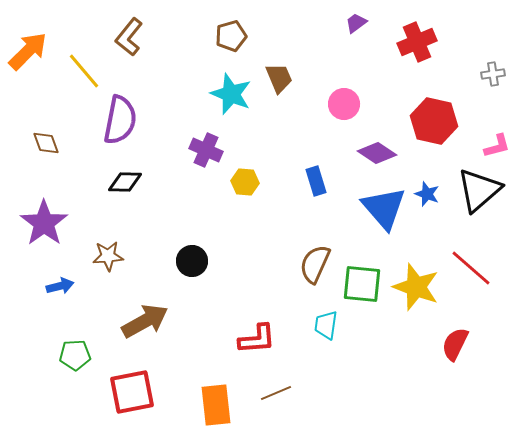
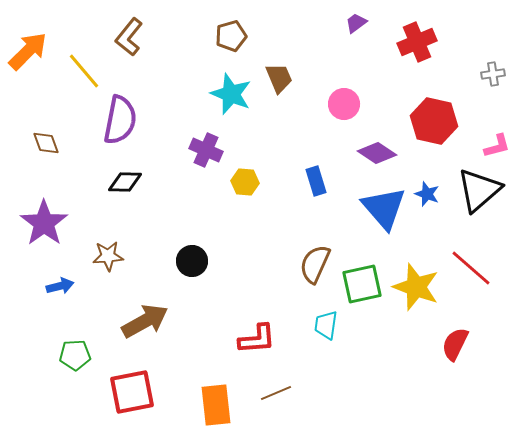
green square: rotated 18 degrees counterclockwise
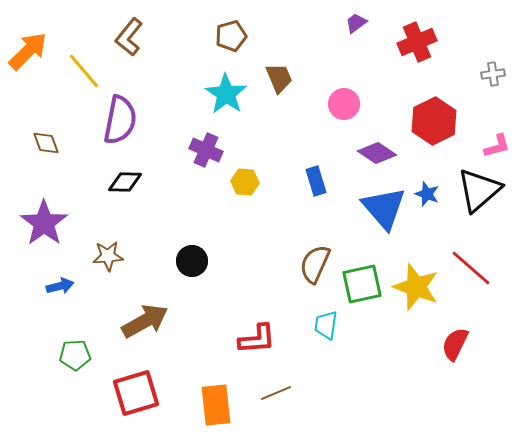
cyan star: moved 5 px left; rotated 12 degrees clockwise
red hexagon: rotated 21 degrees clockwise
red square: moved 4 px right, 1 px down; rotated 6 degrees counterclockwise
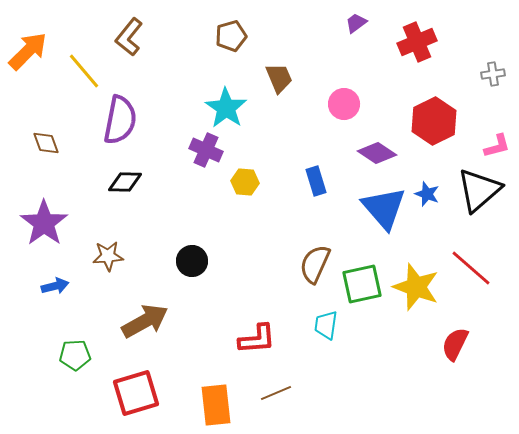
cyan star: moved 14 px down
blue arrow: moved 5 px left
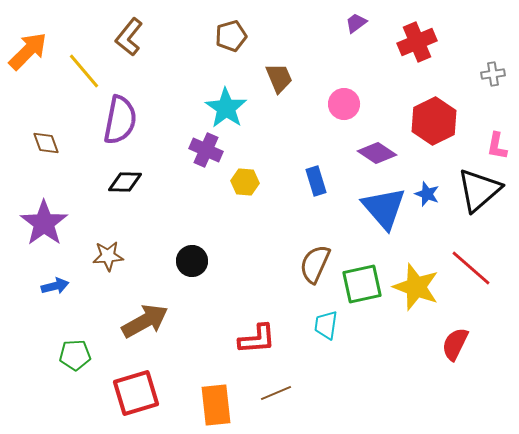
pink L-shape: rotated 116 degrees clockwise
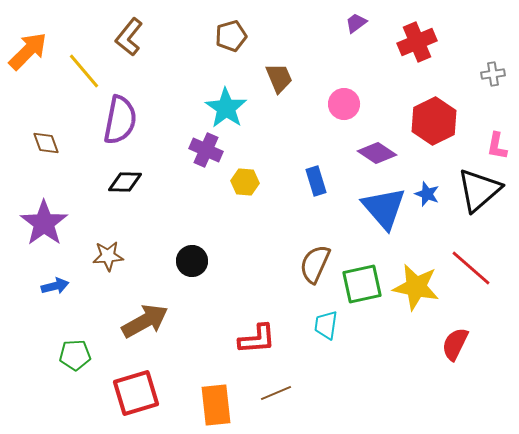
yellow star: rotated 9 degrees counterclockwise
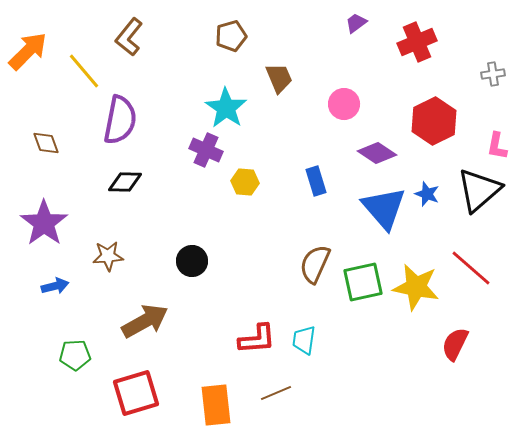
green square: moved 1 px right, 2 px up
cyan trapezoid: moved 22 px left, 15 px down
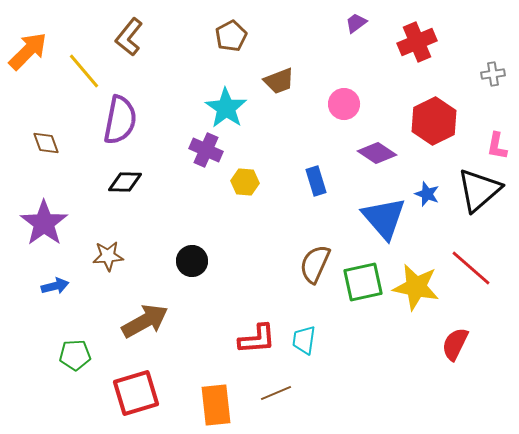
brown pentagon: rotated 12 degrees counterclockwise
brown trapezoid: moved 3 px down; rotated 92 degrees clockwise
blue triangle: moved 10 px down
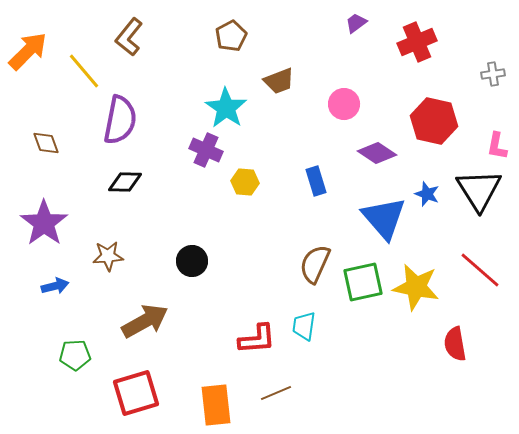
red hexagon: rotated 21 degrees counterclockwise
black triangle: rotated 21 degrees counterclockwise
red line: moved 9 px right, 2 px down
cyan trapezoid: moved 14 px up
red semicircle: rotated 36 degrees counterclockwise
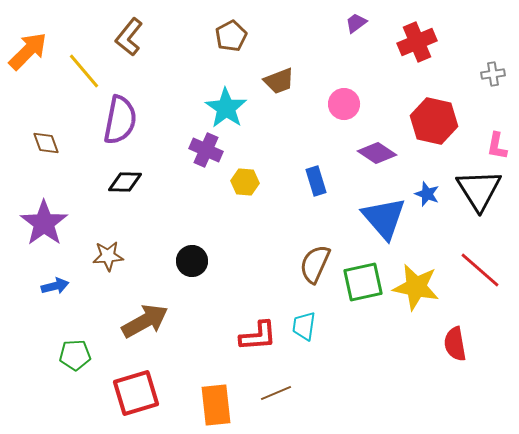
red L-shape: moved 1 px right, 3 px up
